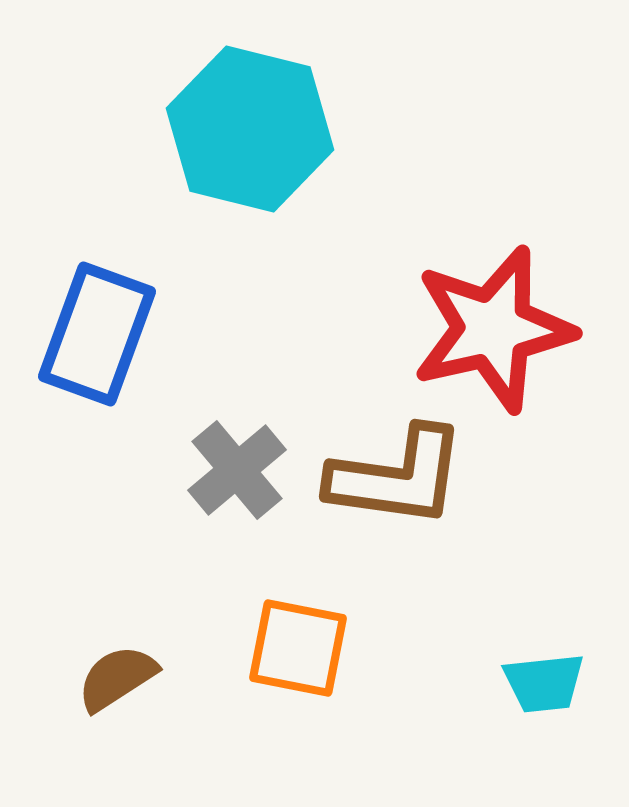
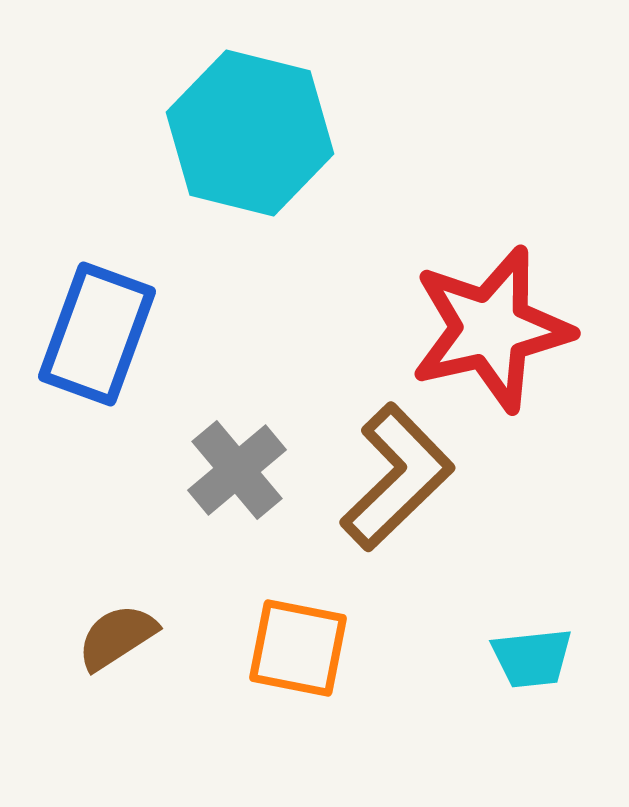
cyan hexagon: moved 4 px down
red star: moved 2 px left
brown L-shape: rotated 52 degrees counterclockwise
brown semicircle: moved 41 px up
cyan trapezoid: moved 12 px left, 25 px up
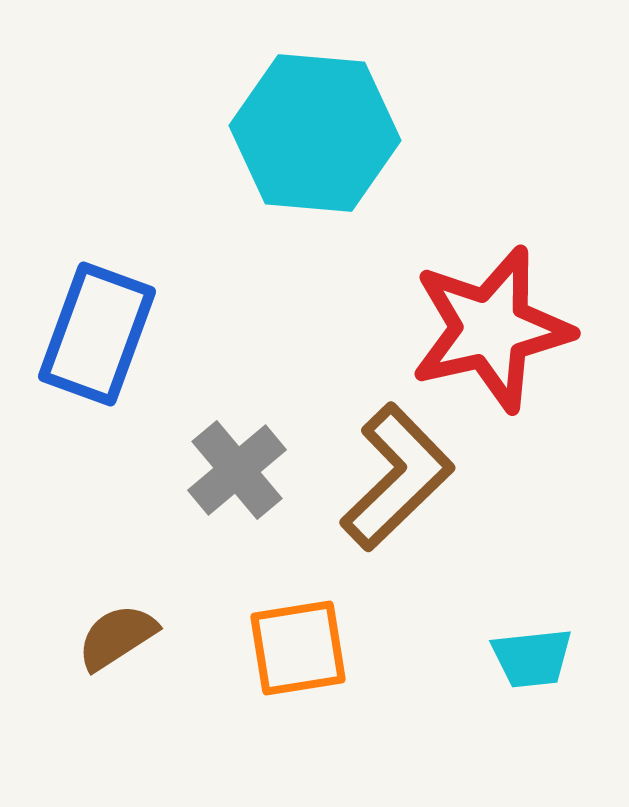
cyan hexagon: moved 65 px right; rotated 9 degrees counterclockwise
orange square: rotated 20 degrees counterclockwise
